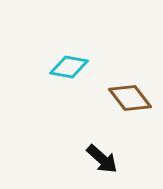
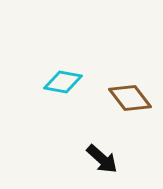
cyan diamond: moved 6 px left, 15 px down
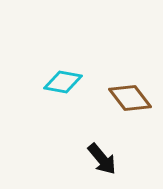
black arrow: rotated 8 degrees clockwise
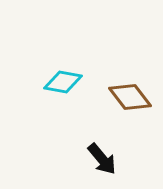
brown diamond: moved 1 px up
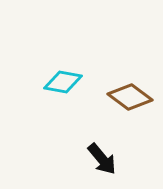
brown diamond: rotated 15 degrees counterclockwise
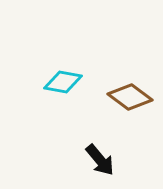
black arrow: moved 2 px left, 1 px down
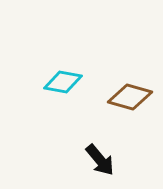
brown diamond: rotated 21 degrees counterclockwise
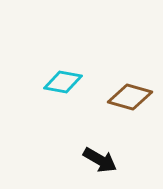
black arrow: rotated 20 degrees counterclockwise
